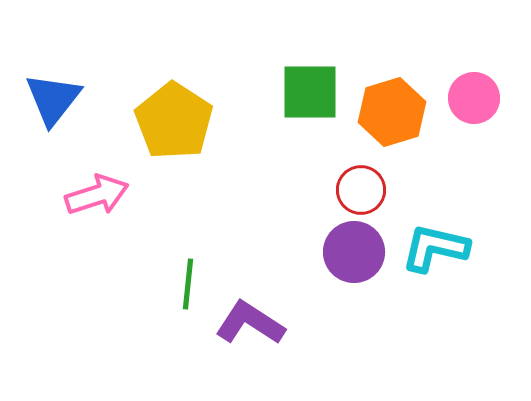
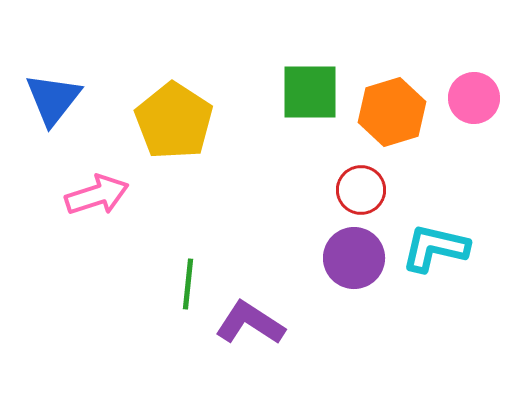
purple circle: moved 6 px down
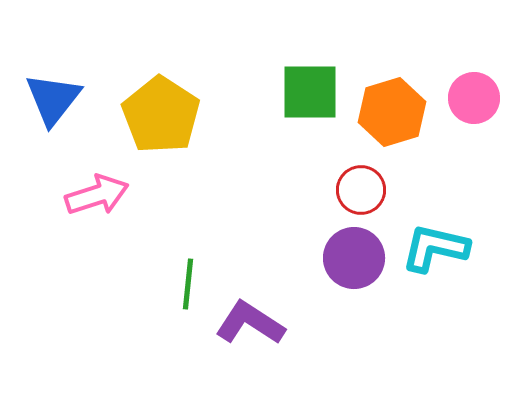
yellow pentagon: moved 13 px left, 6 px up
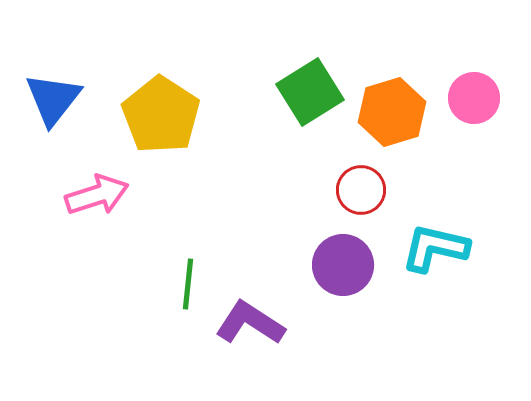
green square: rotated 32 degrees counterclockwise
purple circle: moved 11 px left, 7 px down
